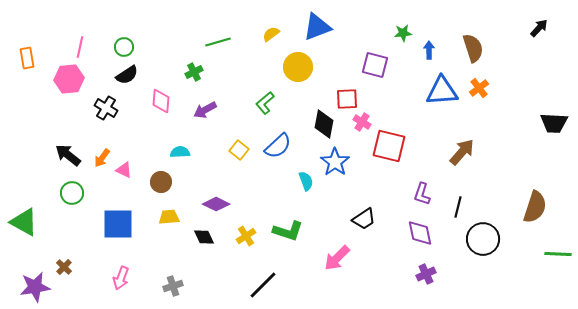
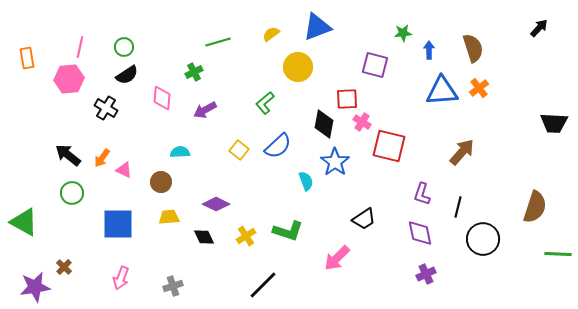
pink diamond at (161, 101): moved 1 px right, 3 px up
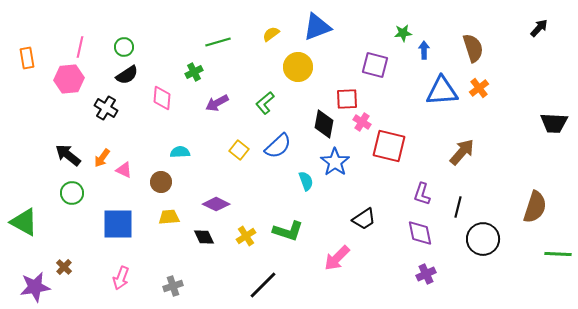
blue arrow at (429, 50): moved 5 px left
purple arrow at (205, 110): moved 12 px right, 7 px up
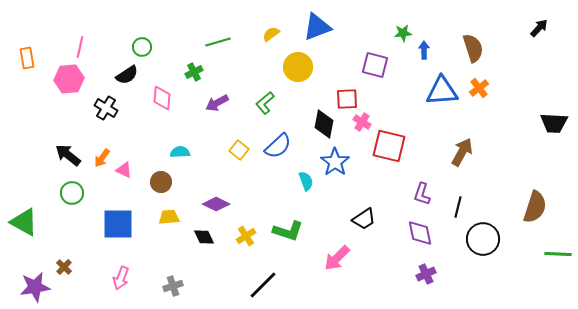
green circle at (124, 47): moved 18 px right
brown arrow at (462, 152): rotated 12 degrees counterclockwise
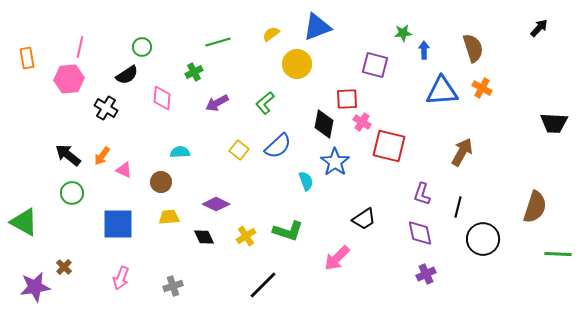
yellow circle at (298, 67): moved 1 px left, 3 px up
orange cross at (479, 88): moved 3 px right; rotated 24 degrees counterclockwise
orange arrow at (102, 158): moved 2 px up
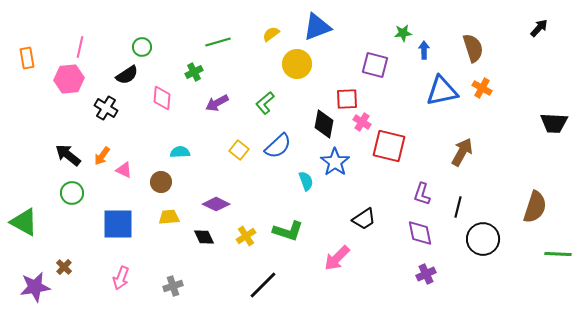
blue triangle at (442, 91): rotated 8 degrees counterclockwise
